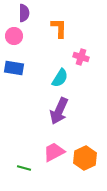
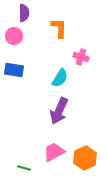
blue rectangle: moved 2 px down
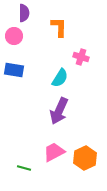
orange L-shape: moved 1 px up
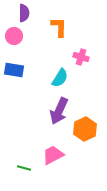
pink trapezoid: moved 1 px left, 3 px down
orange hexagon: moved 29 px up
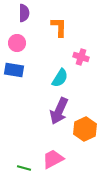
pink circle: moved 3 px right, 7 px down
pink trapezoid: moved 4 px down
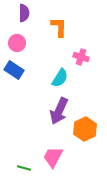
blue rectangle: rotated 24 degrees clockwise
pink trapezoid: moved 2 px up; rotated 35 degrees counterclockwise
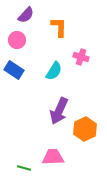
purple semicircle: moved 2 px right, 2 px down; rotated 42 degrees clockwise
pink circle: moved 3 px up
cyan semicircle: moved 6 px left, 7 px up
pink trapezoid: rotated 60 degrees clockwise
